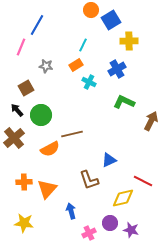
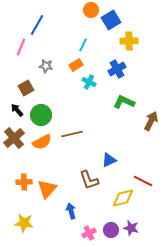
orange semicircle: moved 8 px left, 7 px up
purple circle: moved 1 px right, 7 px down
purple star: moved 2 px up
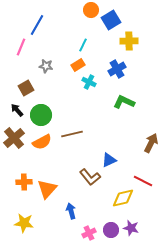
orange rectangle: moved 2 px right
brown arrow: moved 22 px down
brown L-shape: moved 1 px right, 3 px up; rotated 20 degrees counterclockwise
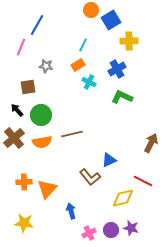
brown square: moved 2 px right, 1 px up; rotated 21 degrees clockwise
green L-shape: moved 2 px left, 5 px up
orange semicircle: rotated 18 degrees clockwise
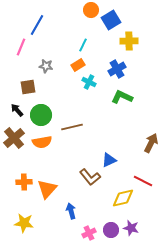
brown line: moved 7 px up
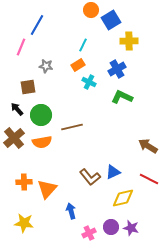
black arrow: moved 1 px up
brown arrow: moved 3 px left, 3 px down; rotated 84 degrees counterclockwise
blue triangle: moved 4 px right, 12 px down
red line: moved 6 px right, 2 px up
purple circle: moved 3 px up
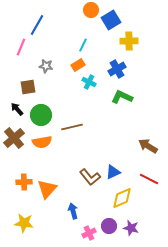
yellow diamond: moved 1 px left; rotated 10 degrees counterclockwise
blue arrow: moved 2 px right
purple circle: moved 2 px left, 1 px up
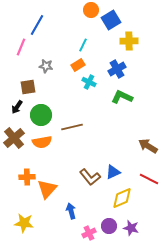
black arrow: moved 2 px up; rotated 104 degrees counterclockwise
orange cross: moved 3 px right, 5 px up
blue arrow: moved 2 px left
